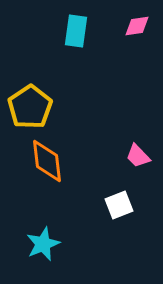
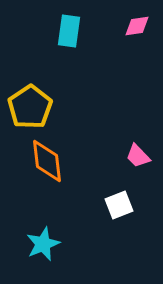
cyan rectangle: moved 7 px left
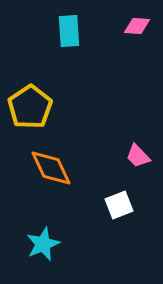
pink diamond: rotated 12 degrees clockwise
cyan rectangle: rotated 12 degrees counterclockwise
orange diamond: moved 4 px right, 7 px down; rotated 18 degrees counterclockwise
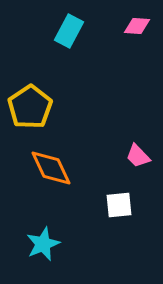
cyan rectangle: rotated 32 degrees clockwise
white square: rotated 16 degrees clockwise
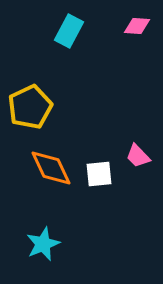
yellow pentagon: rotated 9 degrees clockwise
white square: moved 20 px left, 31 px up
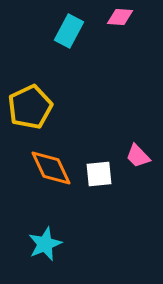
pink diamond: moved 17 px left, 9 px up
cyan star: moved 2 px right
